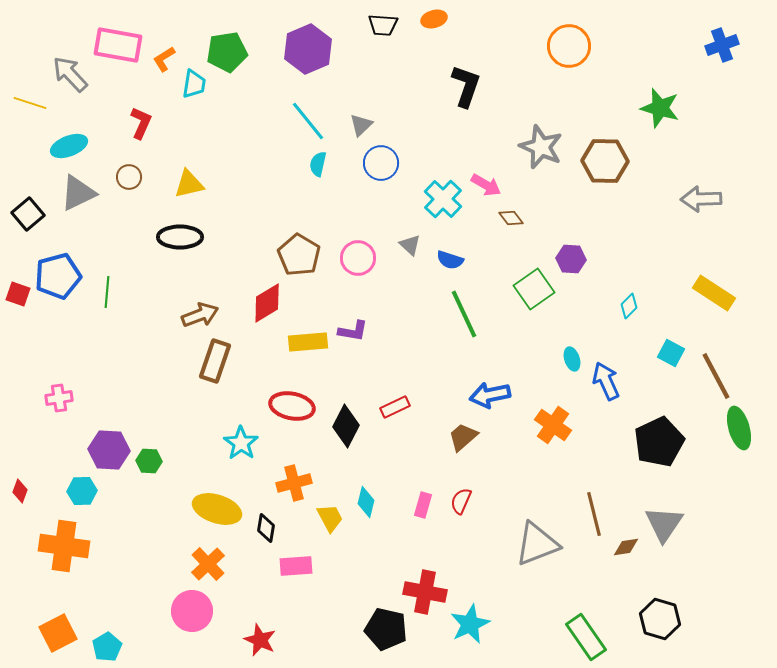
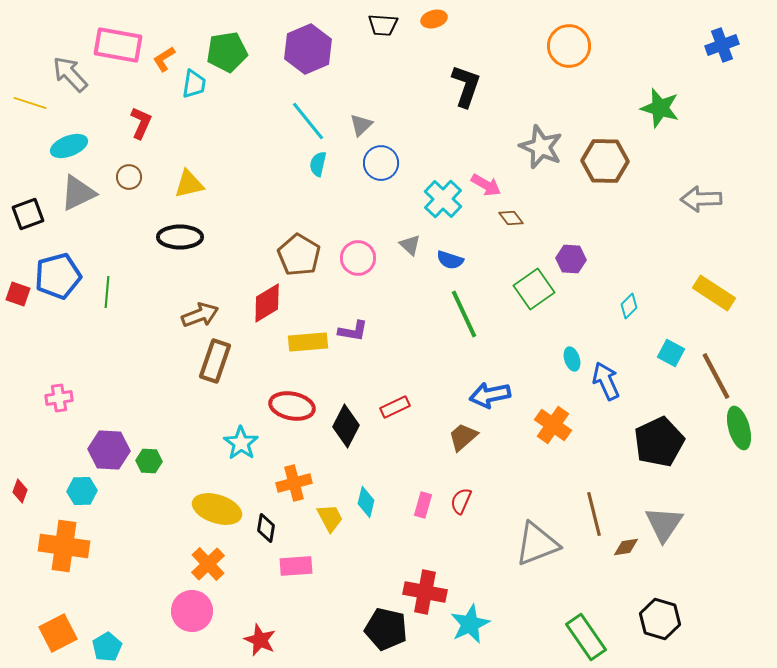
black square at (28, 214): rotated 20 degrees clockwise
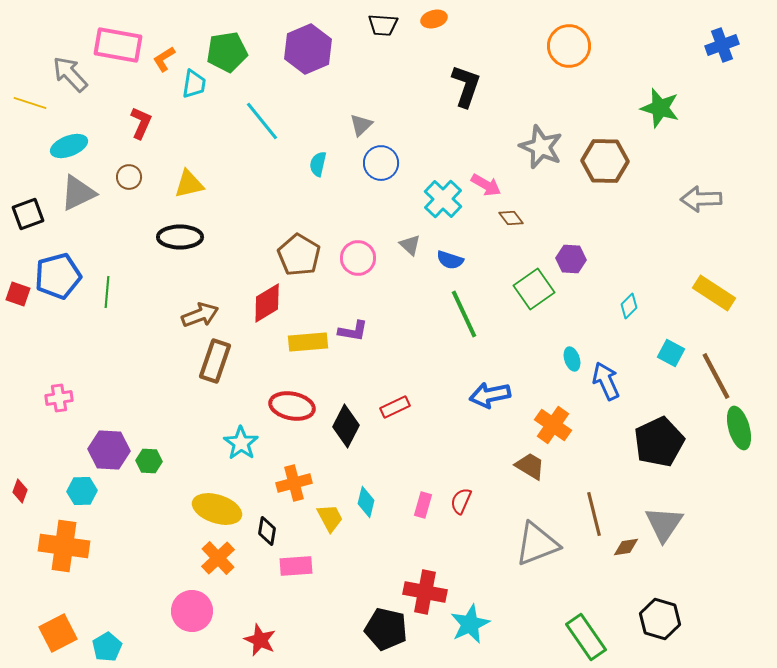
cyan line at (308, 121): moved 46 px left
brown trapezoid at (463, 437): moved 67 px right, 29 px down; rotated 72 degrees clockwise
black diamond at (266, 528): moved 1 px right, 3 px down
orange cross at (208, 564): moved 10 px right, 6 px up
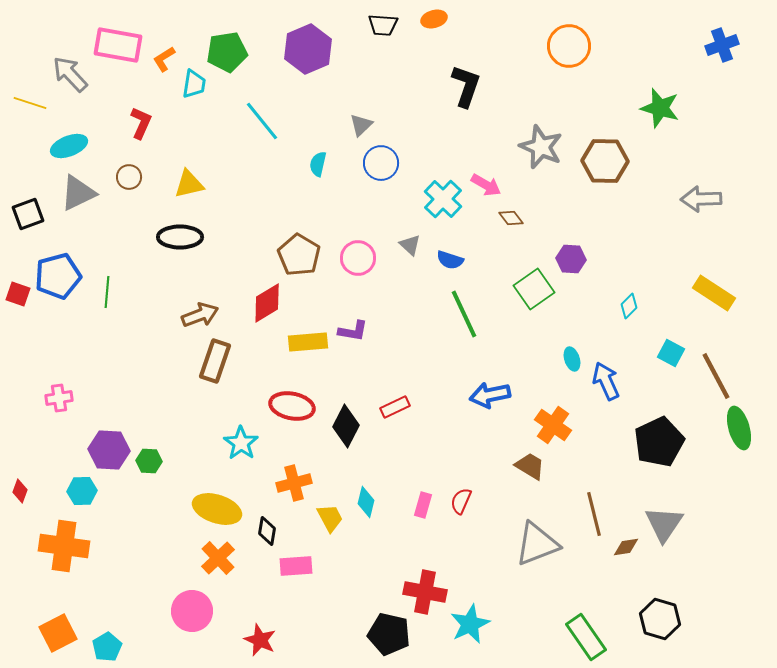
black pentagon at (386, 629): moved 3 px right, 5 px down
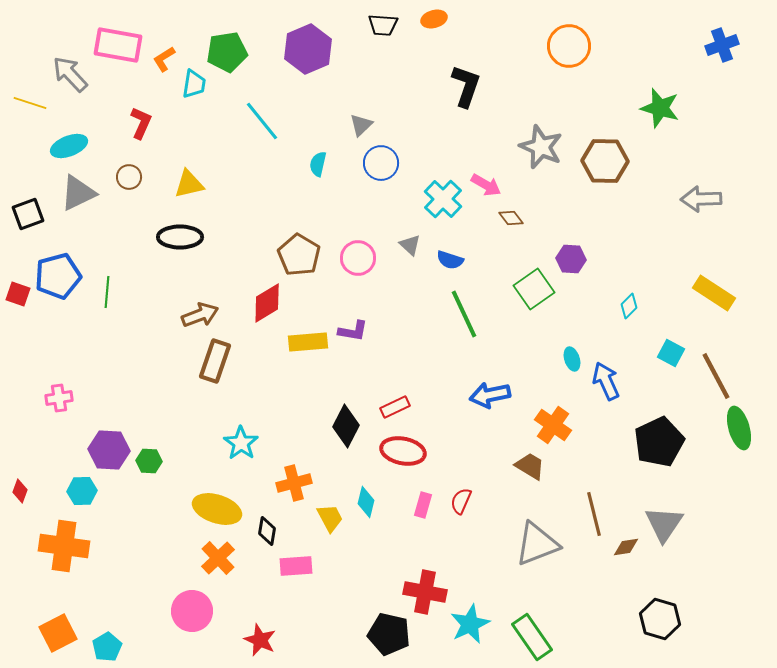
red ellipse at (292, 406): moved 111 px right, 45 px down
green rectangle at (586, 637): moved 54 px left
